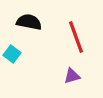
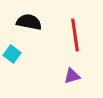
red line: moved 1 px left, 2 px up; rotated 12 degrees clockwise
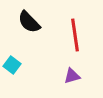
black semicircle: rotated 145 degrees counterclockwise
cyan square: moved 11 px down
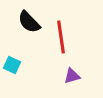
red line: moved 14 px left, 2 px down
cyan square: rotated 12 degrees counterclockwise
